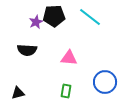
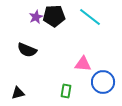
purple star: moved 5 px up
black semicircle: rotated 18 degrees clockwise
pink triangle: moved 14 px right, 6 px down
blue circle: moved 2 px left
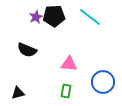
pink triangle: moved 14 px left
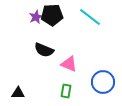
black pentagon: moved 2 px left, 1 px up
black semicircle: moved 17 px right
pink triangle: rotated 18 degrees clockwise
black triangle: rotated 16 degrees clockwise
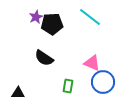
black pentagon: moved 9 px down
black semicircle: moved 8 px down; rotated 12 degrees clockwise
pink triangle: moved 23 px right, 1 px up
green rectangle: moved 2 px right, 5 px up
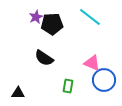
blue circle: moved 1 px right, 2 px up
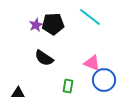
purple star: moved 8 px down
black pentagon: moved 1 px right
